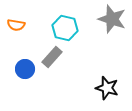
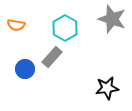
cyan hexagon: rotated 15 degrees clockwise
black star: rotated 25 degrees counterclockwise
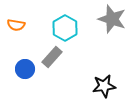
black star: moved 3 px left, 2 px up
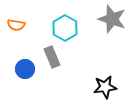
gray rectangle: rotated 65 degrees counterclockwise
black star: moved 1 px right, 1 px down
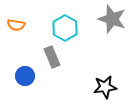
blue circle: moved 7 px down
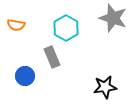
gray star: moved 1 px right, 1 px up
cyan hexagon: moved 1 px right
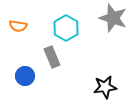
orange semicircle: moved 2 px right, 1 px down
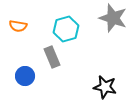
cyan hexagon: moved 1 px down; rotated 15 degrees clockwise
black star: rotated 20 degrees clockwise
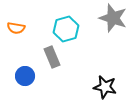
orange semicircle: moved 2 px left, 2 px down
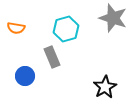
black star: rotated 30 degrees clockwise
